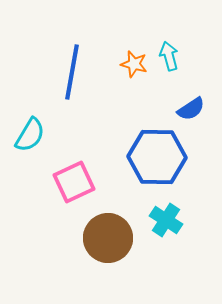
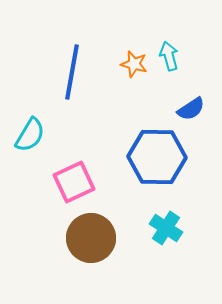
cyan cross: moved 8 px down
brown circle: moved 17 px left
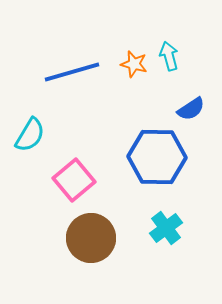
blue line: rotated 64 degrees clockwise
pink square: moved 2 px up; rotated 15 degrees counterclockwise
cyan cross: rotated 20 degrees clockwise
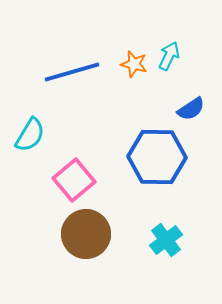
cyan arrow: rotated 40 degrees clockwise
cyan cross: moved 12 px down
brown circle: moved 5 px left, 4 px up
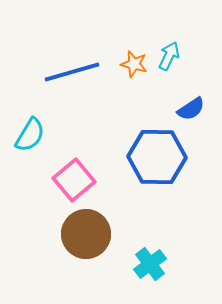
cyan cross: moved 16 px left, 24 px down
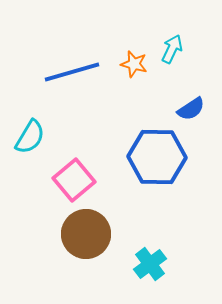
cyan arrow: moved 3 px right, 7 px up
cyan semicircle: moved 2 px down
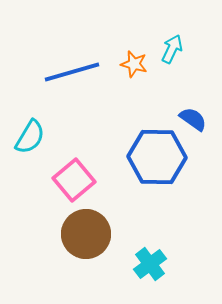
blue semicircle: moved 2 px right, 10 px down; rotated 112 degrees counterclockwise
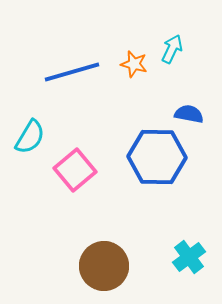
blue semicircle: moved 4 px left, 5 px up; rotated 24 degrees counterclockwise
pink square: moved 1 px right, 10 px up
brown circle: moved 18 px right, 32 px down
cyan cross: moved 39 px right, 7 px up
